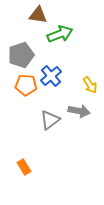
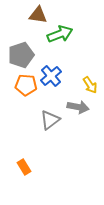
gray arrow: moved 1 px left, 4 px up
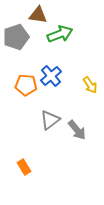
gray pentagon: moved 5 px left, 18 px up
gray arrow: moved 1 px left, 23 px down; rotated 40 degrees clockwise
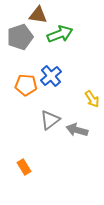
gray pentagon: moved 4 px right
yellow arrow: moved 2 px right, 14 px down
gray arrow: rotated 145 degrees clockwise
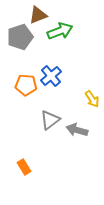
brown triangle: rotated 30 degrees counterclockwise
green arrow: moved 3 px up
